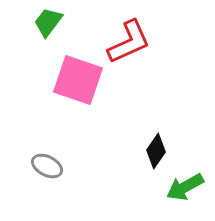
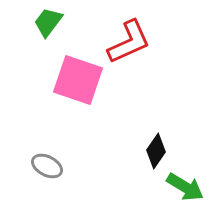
green arrow: rotated 120 degrees counterclockwise
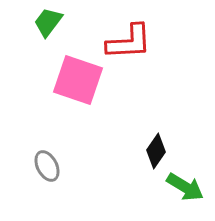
red L-shape: rotated 21 degrees clockwise
gray ellipse: rotated 36 degrees clockwise
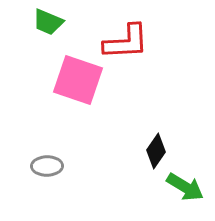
green trapezoid: rotated 104 degrees counterclockwise
red L-shape: moved 3 px left
gray ellipse: rotated 64 degrees counterclockwise
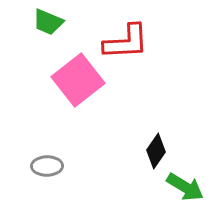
pink square: rotated 33 degrees clockwise
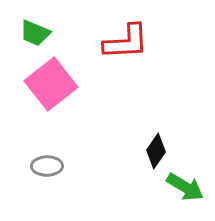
green trapezoid: moved 13 px left, 11 px down
pink square: moved 27 px left, 4 px down
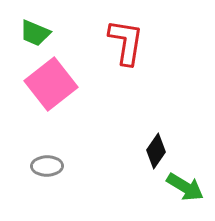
red L-shape: rotated 78 degrees counterclockwise
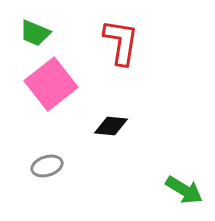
red L-shape: moved 5 px left
black diamond: moved 45 px left, 25 px up; rotated 60 degrees clockwise
gray ellipse: rotated 16 degrees counterclockwise
green arrow: moved 1 px left, 3 px down
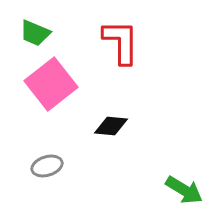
red L-shape: rotated 9 degrees counterclockwise
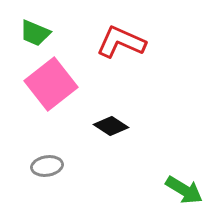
red L-shape: rotated 66 degrees counterclockwise
black diamond: rotated 28 degrees clockwise
gray ellipse: rotated 8 degrees clockwise
